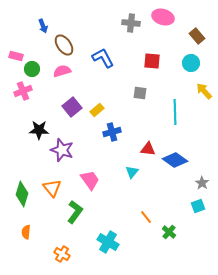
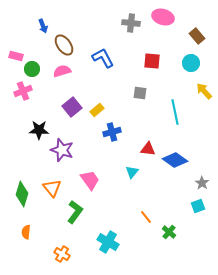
cyan line: rotated 10 degrees counterclockwise
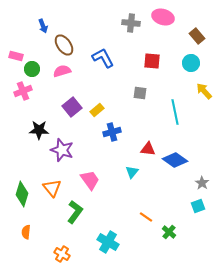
orange line: rotated 16 degrees counterclockwise
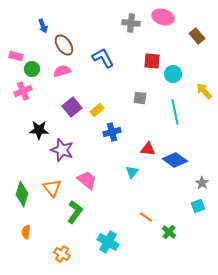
cyan circle: moved 18 px left, 11 px down
gray square: moved 5 px down
pink trapezoid: moved 3 px left; rotated 15 degrees counterclockwise
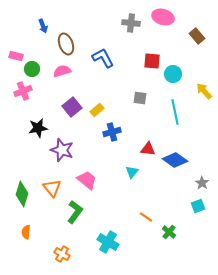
brown ellipse: moved 2 px right, 1 px up; rotated 15 degrees clockwise
black star: moved 1 px left, 2 px up; rotated 12 degrees counterclockwise
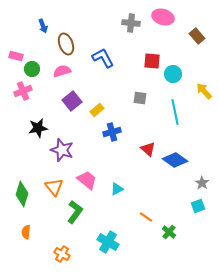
purple square: moved 6 px up
red triangle: rotated 35 degrees clockwise
cyan triangle: moved 15 px left, 17 px down; rotated 24 degrees clockwise
orange triangle: moved 2 px right, 1 px up
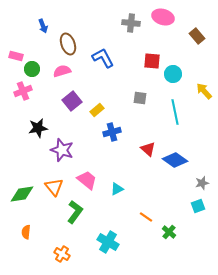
brown ellipse: moved 2 px right
gray star: rotated 24 degrees clockwise
green diamond: rotated 65 degrees clockwise
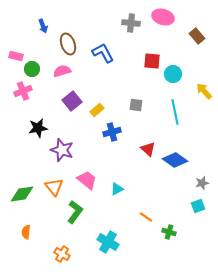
blue L-shape: moved 5 px up
gray square: moved 4 px left, 7 px down
green cross: rotated 24 degrees counterclockwise
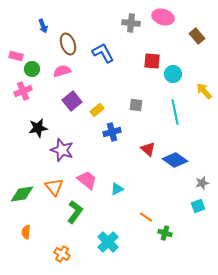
green cross: moved 4 px left, 1 px down
cyan cross: rotated 15 degrees clockwise
